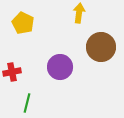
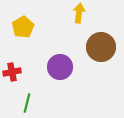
yellow pentagon: moved 4 px down; rotated 15 degrees clockwise
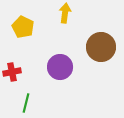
yellow arrow: moved 14 px left
yellow pentagon: rotated 15 degrees counterclockwise
green line: moved 1 px left
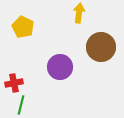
yellow arrow: moved 14 px right
red cross: moved 2 px right, 11 px down
green line: moved 5 px left, 2 px down
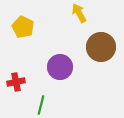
yellow arrow: rotated 36 degrees counterclockwise
red cross: moved 2 px right, 1 px up
green line: moved 20 px right
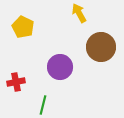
green line: moved 2 px right
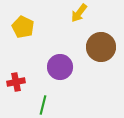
yellow arrow: rotated 114 degrees counterclockwise
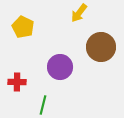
red cross: moved 1 px right; rotated 12 degrees clockwise
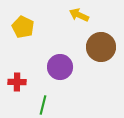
yellow arrow: moved 2 px down; rotated 78 degrees clockwise
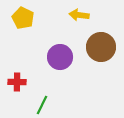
yellow arrow: rotated 18 degrees counterclockwise
yellow pentagon: moved 9 px up
purple circle: moved 10 px up
green line: moved 1 px left; rotated 12 degrees clockwise
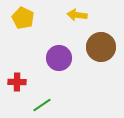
yellow arrow: moved 2 px left
purple circle: moved 1 px left, 1 px down
green line: rotated 30 degrees clockwise
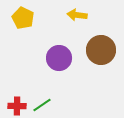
brown circle: moved 3 px down
red cross: moved 24 px down
